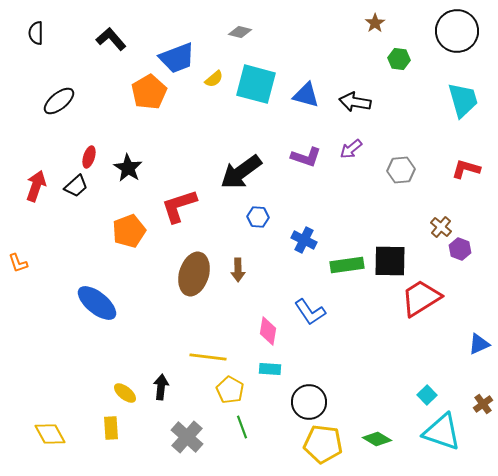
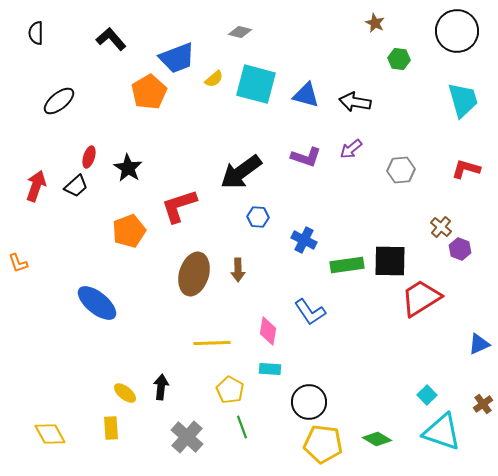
brown star at (375, 23): rotated 12 degrees counterclockwise
yellow line at (208, 357): moved 4 px right, 14 px up; rotated 9 degrees counterclockwise
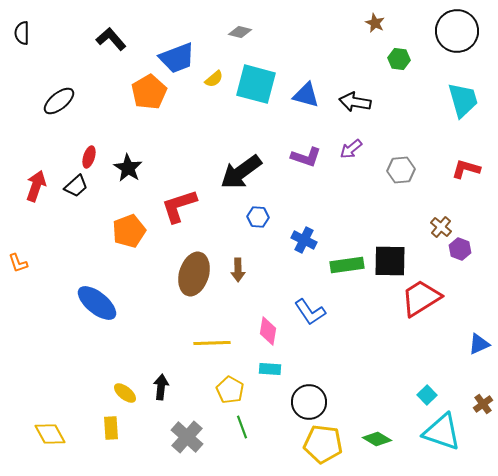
black semicircle at (36, 33): moved 14 px left
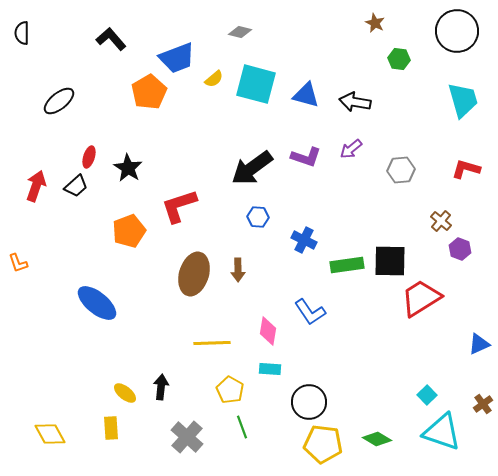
black arrow at (241, 172): moved 11 px right, 4 px up
brown cross at (441, 227): moved 6 px up
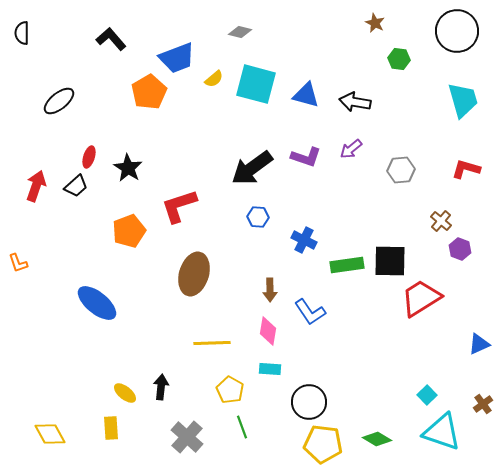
brown arrow at (238, 270): moved 32 px right, 20 px down
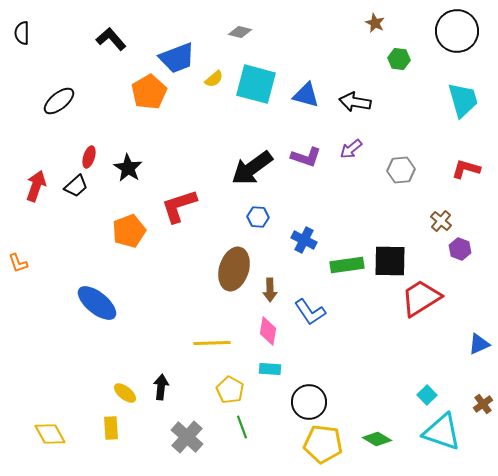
brown ellipse at (194, 274): moved 40 px right, 5 px up
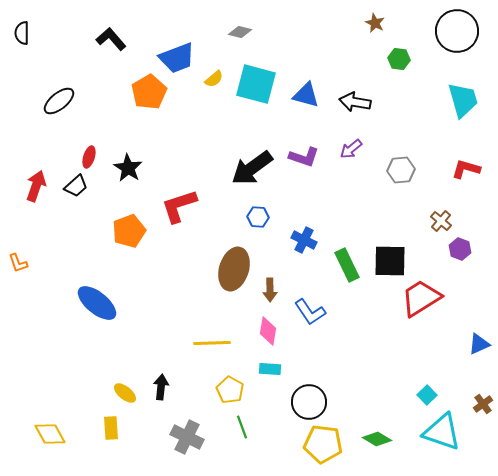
purple L-shape at (306, 157): moved 2 px left
green rectangle at (347, 265): rotated 72 degrees clockwise
gray cross at (187, 437): rotated 16 degrees counterclockwise
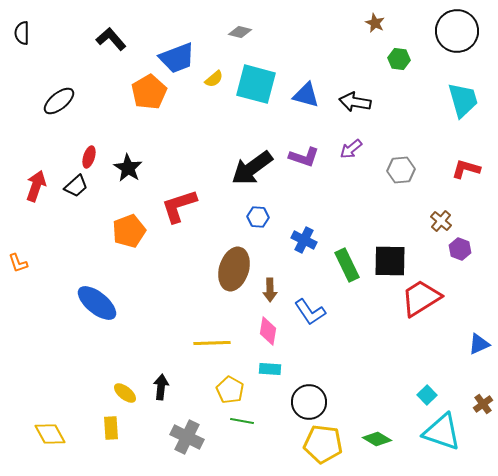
green line at (242, 427): moved 6 px up; rotated 60 degrees counterclockwise
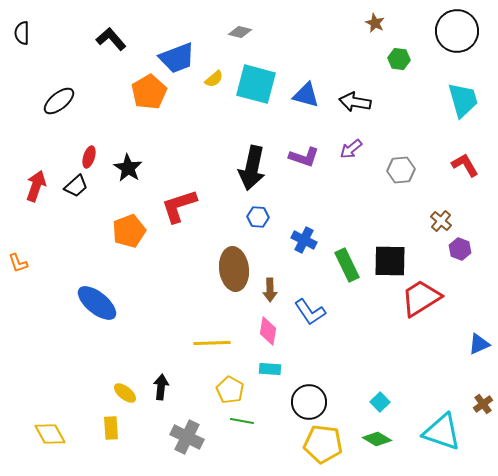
black arrow at (252, 168): rotated 42 degrees counterclockwise
red L-shape at (466, 169): moved 1 px left, 4 px up; rotated 44 degrees clockwise
brown ellipse at (234, 269): rotated 24 degrees counterclockwise
cyan square at (427, 395): moved 47 px left, 7 px down
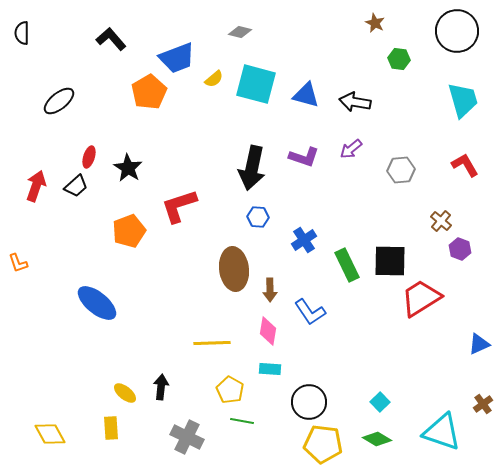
blue cross at (304, 240): rotated 30 degrees clockwise
